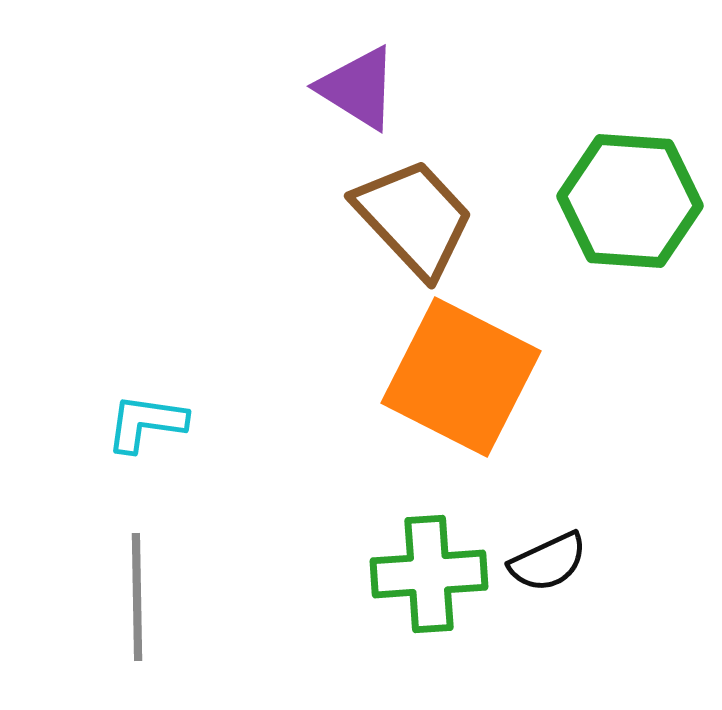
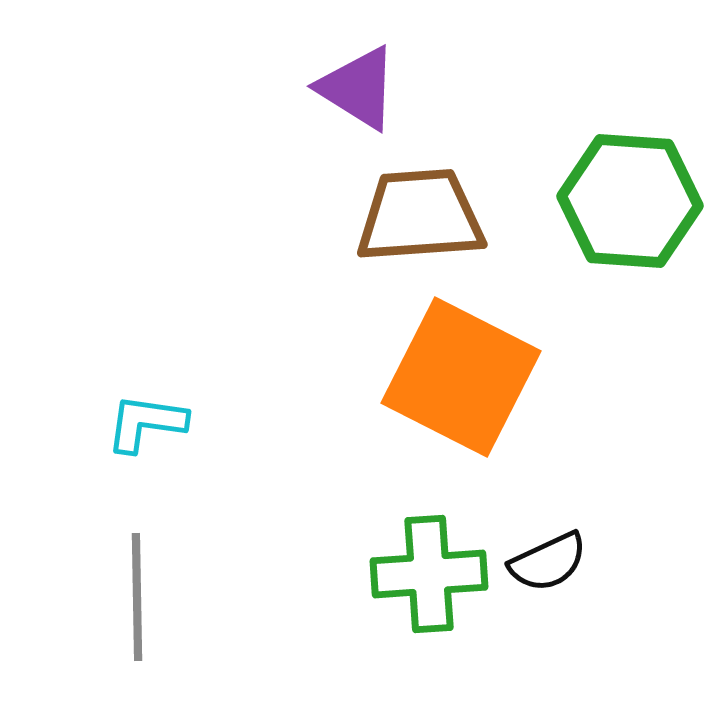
brown trapezoid: moved 6 px right, 2 px up; rotated 51 degrees counterclockwise
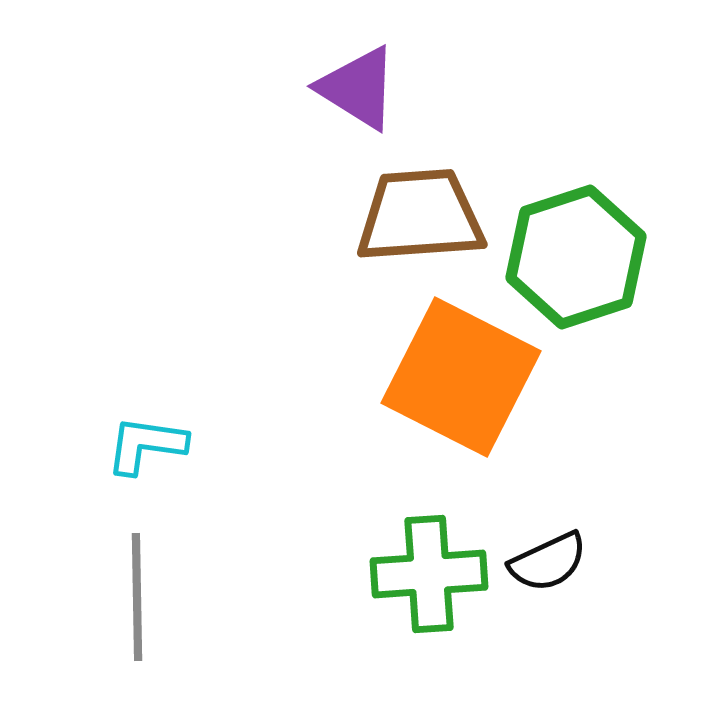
green hexagon: moved 54 px left, 56 px down; rotated 22 degrees counterclockwise
cyan L-shape: moved 22 px down
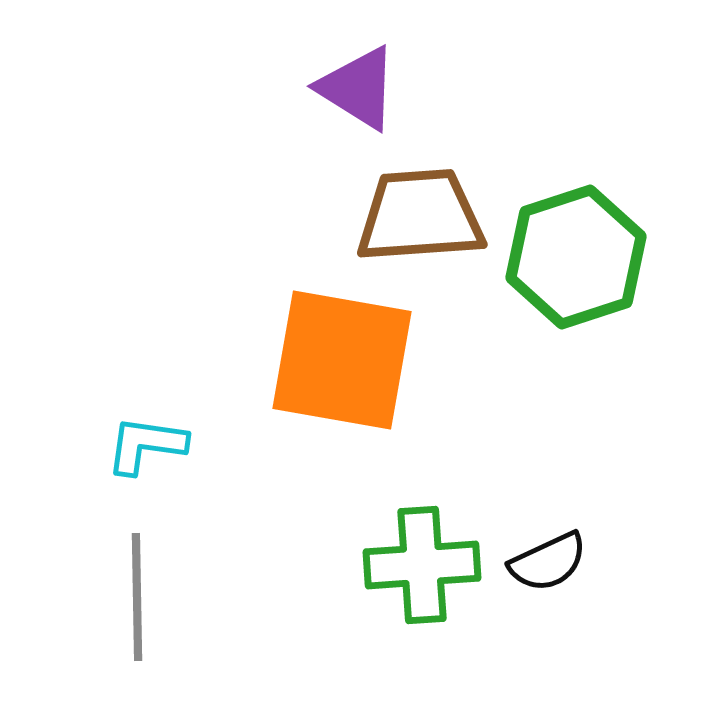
orange square: moved 119 px left, 17 px up; rotated 17 degrees counterclockwise
green cross: moved 7 px left, 9 px up
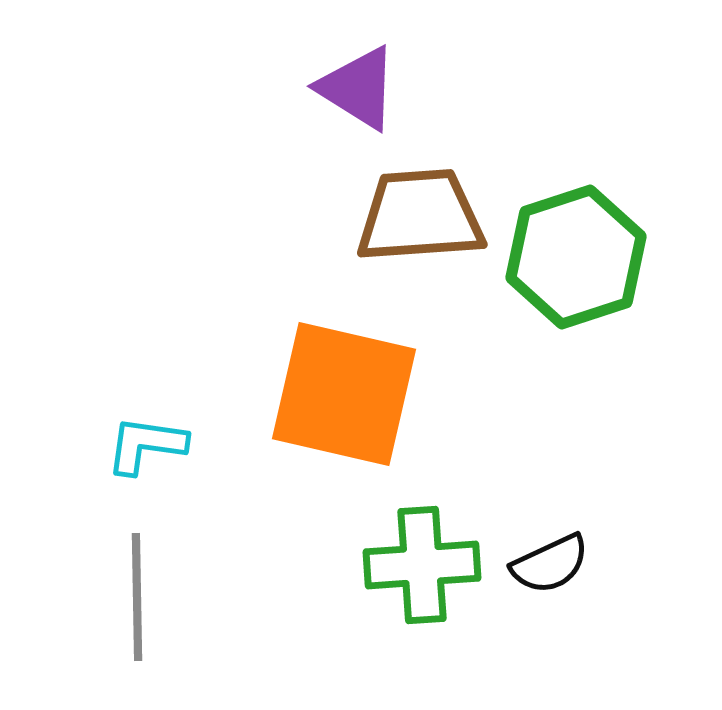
orange square: moved 2 px right, 34 px down; rotated 3 degrees clockwise
black semicircle: moved 2 px right, 2 px down
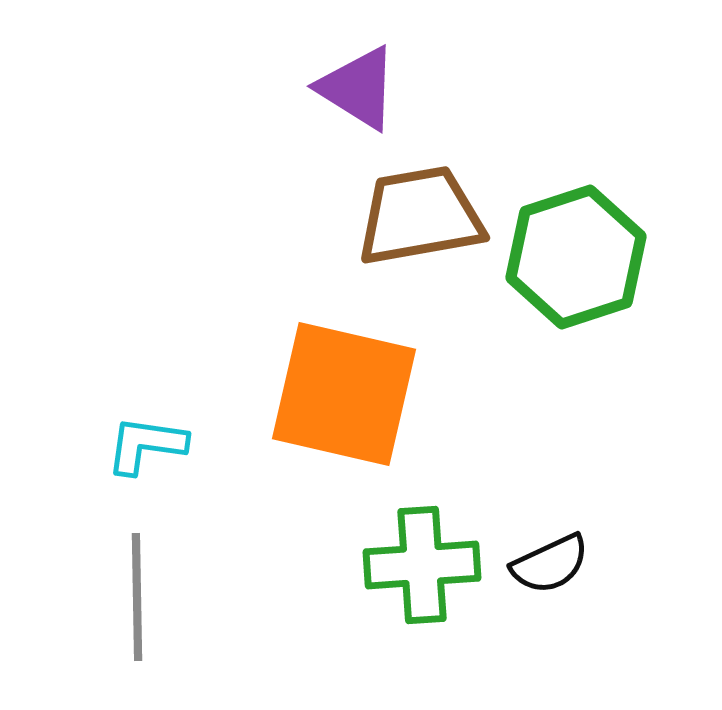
brown trapezoid: rotated 6 degrees counterclockwise
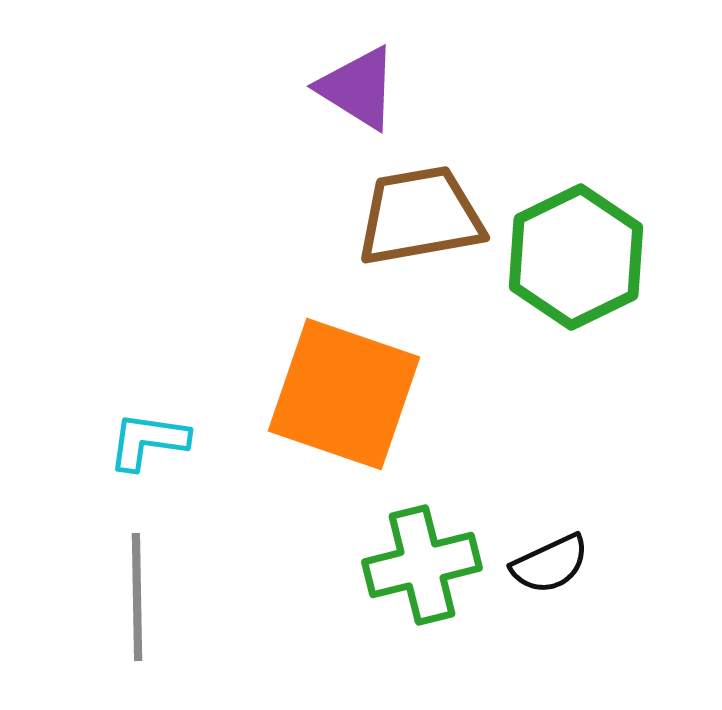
green hexagon: rotated 8 degrees counterclockwise
orange square: rotated 6 degrees clockwise
cyan L-shape: moved 2 px right, 4 px up
green cross: rotated 10 degrees counterclockwise
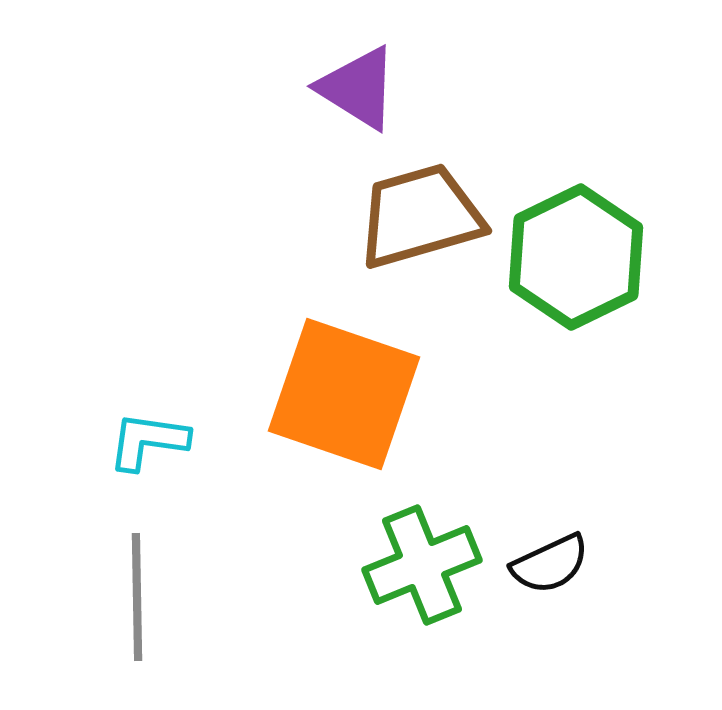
brown trapezoid: rotated 6 degrees counterclockwise
green cross: rotated 8 degrees counterclockwise
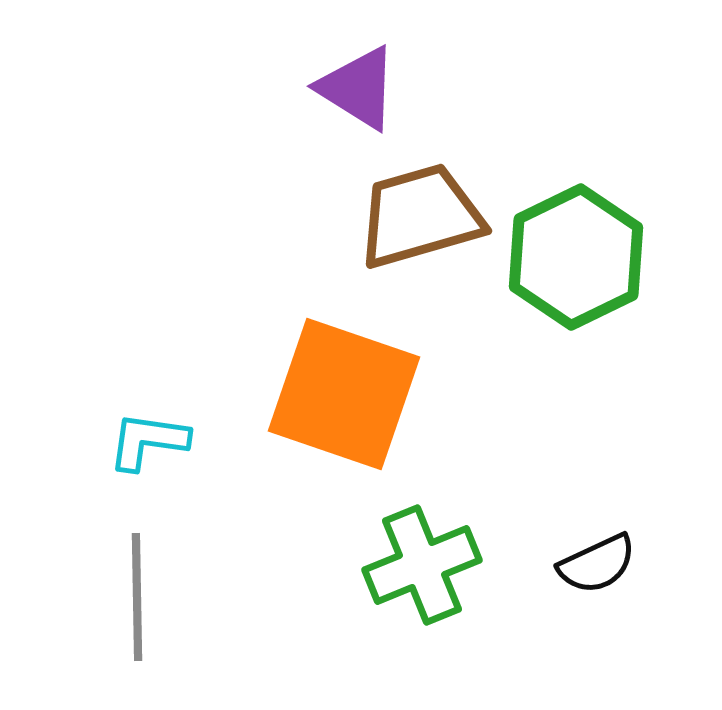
black semicircle: moved 47 px right
